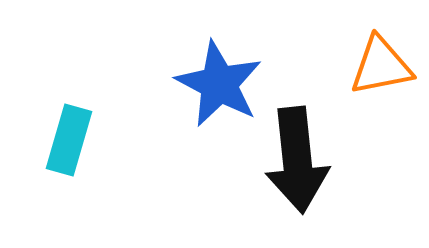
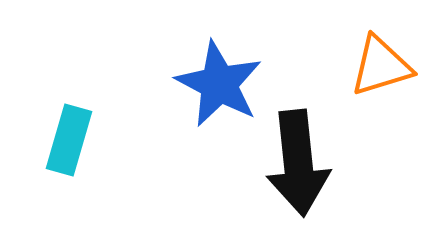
orange triangle: rotated 6 degrees counterclockwise
black arrow: moved 1 px right, 3 px down
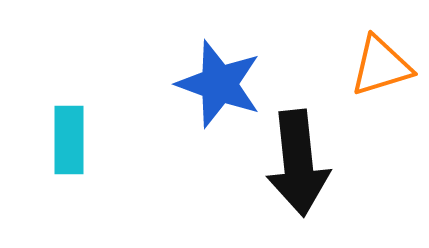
blue star: rotated 8 degrees counterclockwise
cyan rectangle: rotated 16 degrees counterclockwise
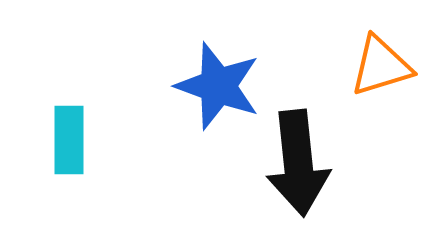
blue star: moved 1 px left, 2 px down
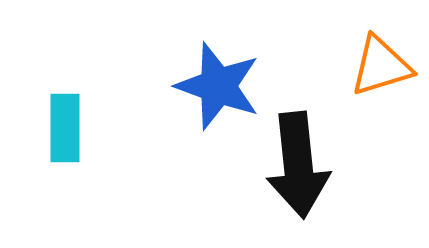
cyan rectangle: moved 4 px left, 12 px up
black arrow: moved 2 px down
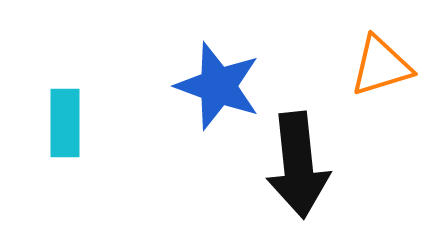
cyan rectangle: moved 5 px up
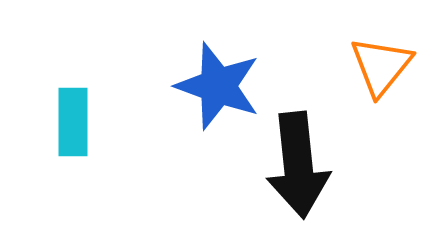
orange triangle: rotated 34 degrees counterclockwise
cyan rectangle: moved 8 px right, 1 px up
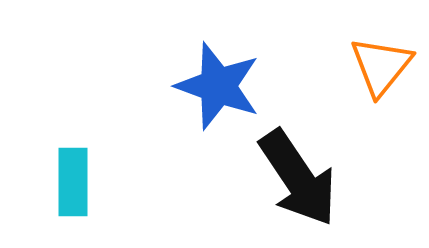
cyan rectangle: moved 60 px down
black arrow: moved 13 px down; rotated 28 degrees counterclockwise
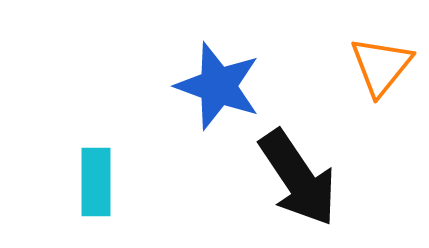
cyan rectangle: moved 23 px right
